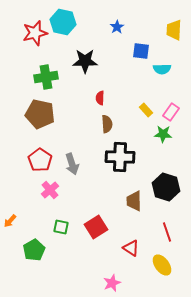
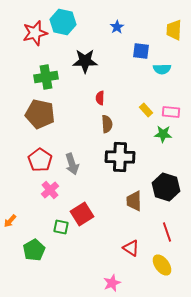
pink rectangle: rotated 60 degrees clockwise
red square: moved 14 px left, 13 px up
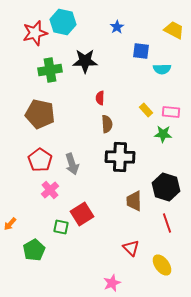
yellow trapezoid: rotated 115 degrees clockwise
green cross: moved 4 px right, 7 px up
orange arrow: moved 3 px down
red line: moved 9 px up
red triangle: rotated 12 degrees clockwise
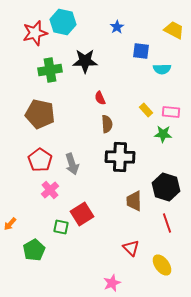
red semicircle: rotated 24 degrees counterclockwise
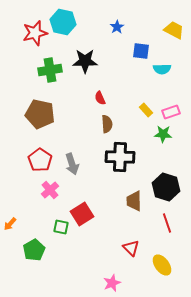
pink rectangle: rotated 24 degrees counterclockwise
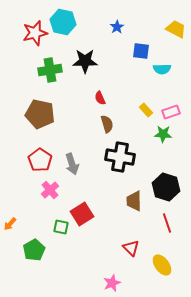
yellow trapezoid: moved 2 px right, 1 px up
brown semicircle: rotated 12 degrees counterclockwise
black cross: rotated 8 degrees clockwise
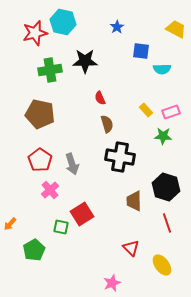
green star: moved 2 px down
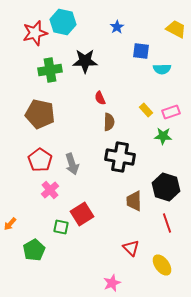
brown semicircle: moved 2 px right, 2 px up; rotated 18 degrees clockwise
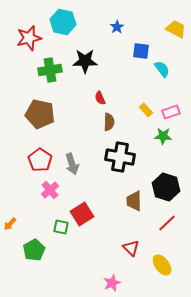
red star: moved 6 px left, 5 px down
cyan semicircle: rotated 126 degrees counterclockwise
red line: rotated 66 degrees clockwise
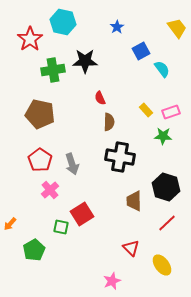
yellow trapezoid: moved 1 px right, 1 px up; rotated 25 degrees clockwise
red star: moved 1 px right, 1 px down; rotated 20 degrees counterclockwise
blue square: rotated 36 degrees counterclockwise
green cross: moved 3 px right
pink star: moved 2 px up
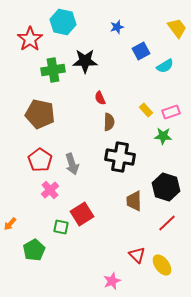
blue star: rotated 16 degrees clockwise
cyan semicircle: moved 3 px right, 3 px up; rotated 96 degrees clockwise
red triangle: moved 6 px right, 7 px down
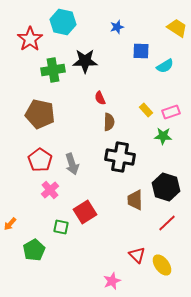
yellow trapezoid: rotated 20 degrees counterclockwise
blue square: rotated 30 degrees clockwise
brown trapezoid: moved 1 px right, 1 px up
red square: moved 3 px right, 2 px up
